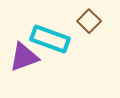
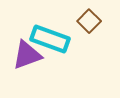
purple triangle: moved 3 px right, 2 px up
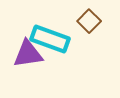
purple triangle: moved 1 px right, 1 px up; rotated 12 degrees clockwise
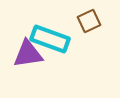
brown square: rotated 20 degrees clockwise
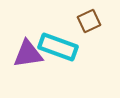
cyan rectangle: moved 8 px right, 8 px down
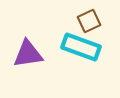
cyan rectangle: moved 23 px right
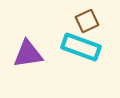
brown square: moved 2 px left
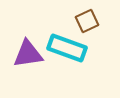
cyan rectangle: moved 14 px left, 1 px down
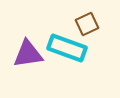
brown square: moved 3 px down
